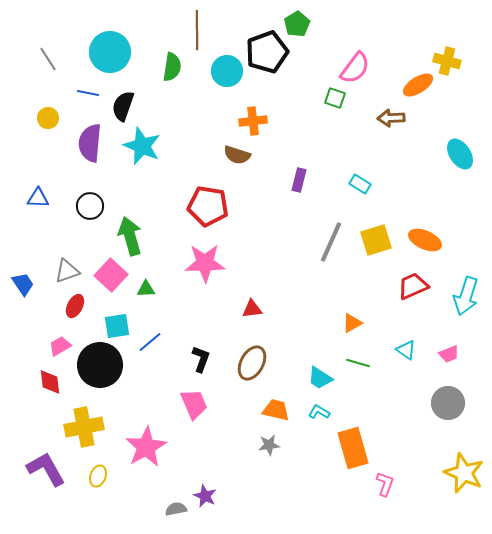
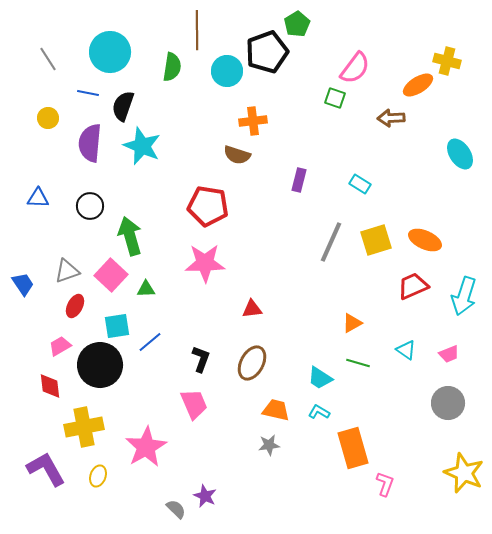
cyan arrow at (466, 296): moved 2 px left
red diamond at (50, 382): moved 4 px down
gray semicircle at (176, 509): rotated 55 degrees clockwise
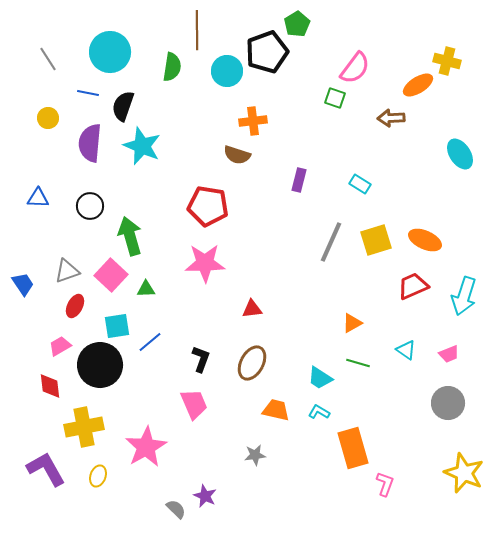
gray star at (269, 445): moved 14 px left, 10 px down
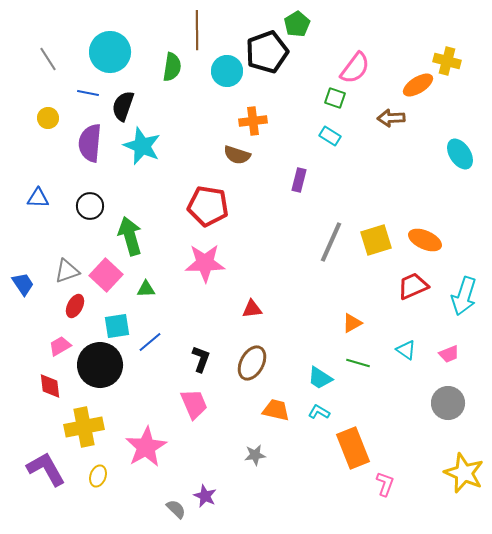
cyan rectangle at (360, 184): moved 30 px left, 48 px up
pink square at (111, 275): moved 5 px left
orange rectangle at (353, 448): rotated 6 degrees counterclockwise
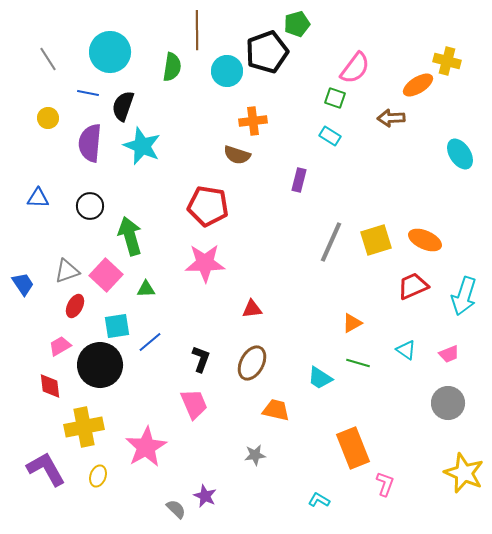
green pentagon at (297, 24): rotated 15 degrees clockwise
cyan L-shape at (319, 412): moved 88 px down
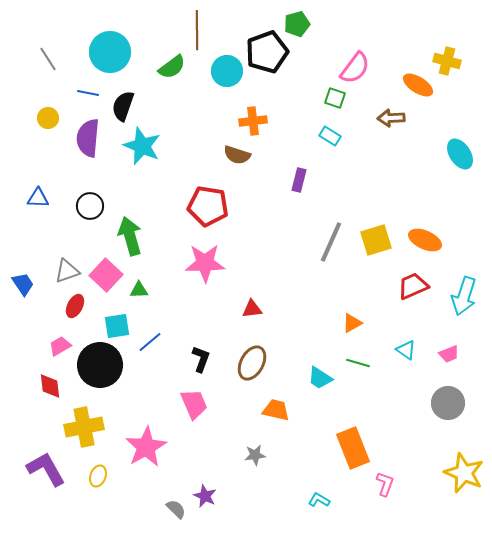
green semicircle at (172, 67): rotated 44 degrees clockwise
orange ellipse at (418, 85): rotated 64 degrees clockwise
purple semicircle at (90, 143): moved 2 px left, 5 px up
green triangle at (146, 289): moved 7 px left, 1 px down
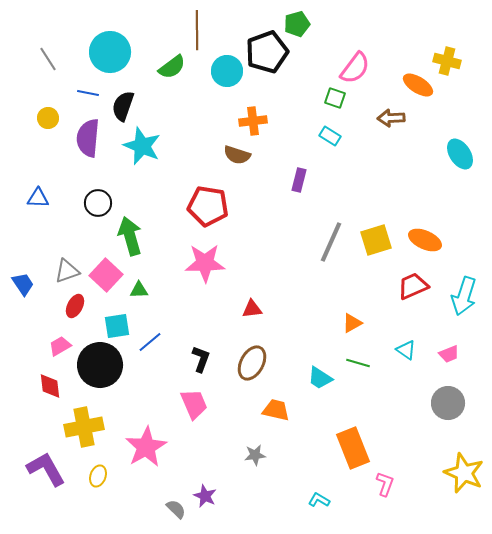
black circle at (90, 206): moved 8 px right, 3 px up
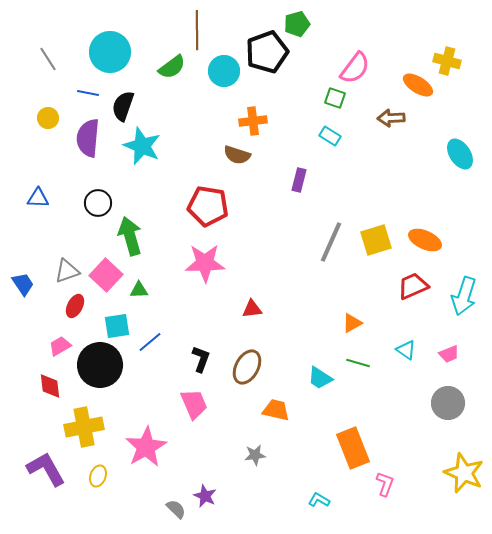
cyan circle at (227, 71): moved 3 px left
brown ellipse at (252, 363): moved 5 px left, 4 px down
